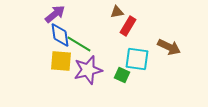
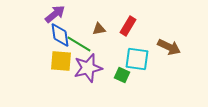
brown triangle: moved 18 px left, 17 px down
purple star: moved 2 px up
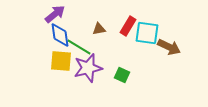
green line: moved 3 px down
cyan square: moved 10 px right, 26 px up
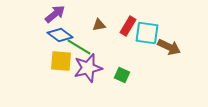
brown triangle: moved 4 px up
blue diamond: rotated 45 degrees counterclockwise
